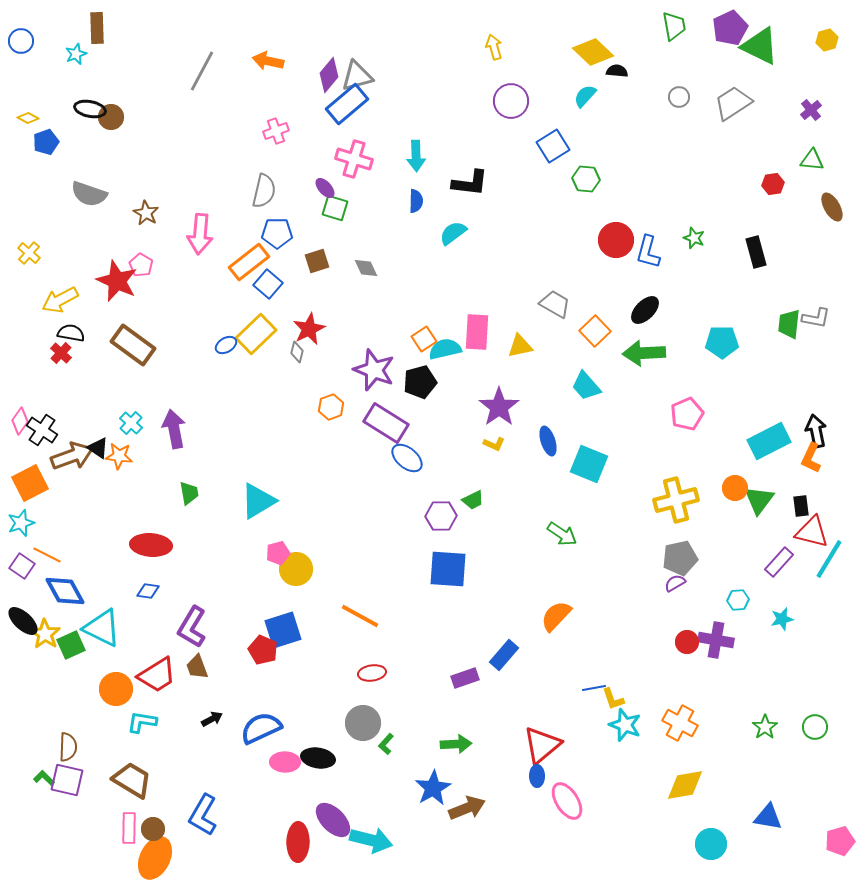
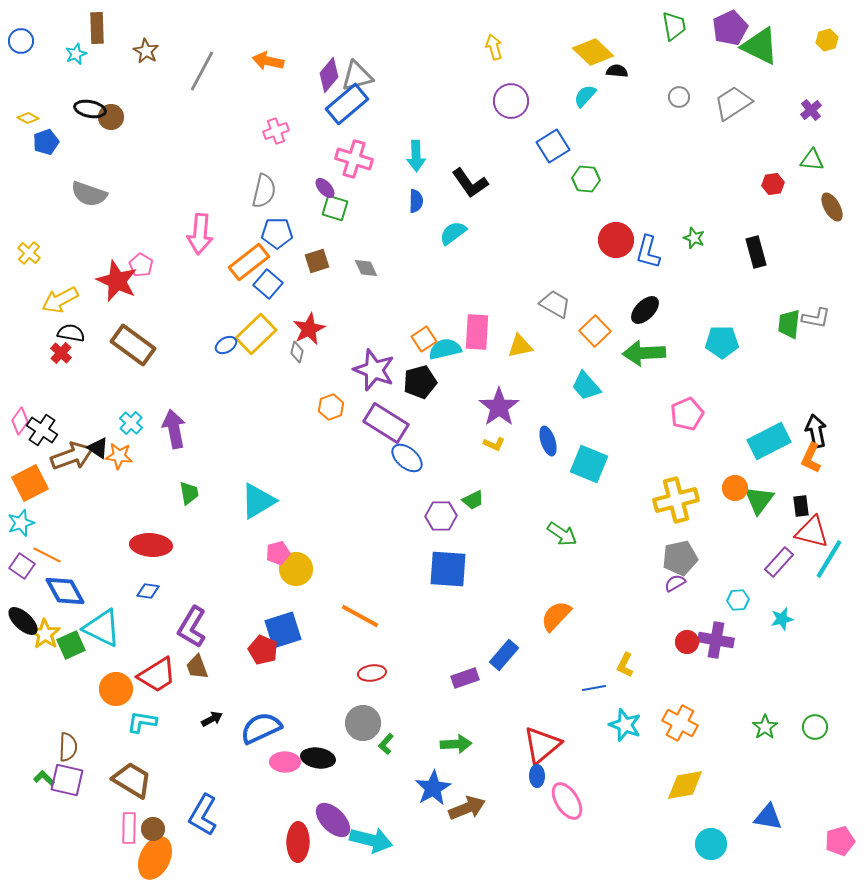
black L-shape at (470, 183): rotated 48 degrees clockwise
brown star at (146, 213): moved 162 px up
yellow L-shape at (613, 699): moved 12 px right, 34 px up; rotated 45 degrees clockwise
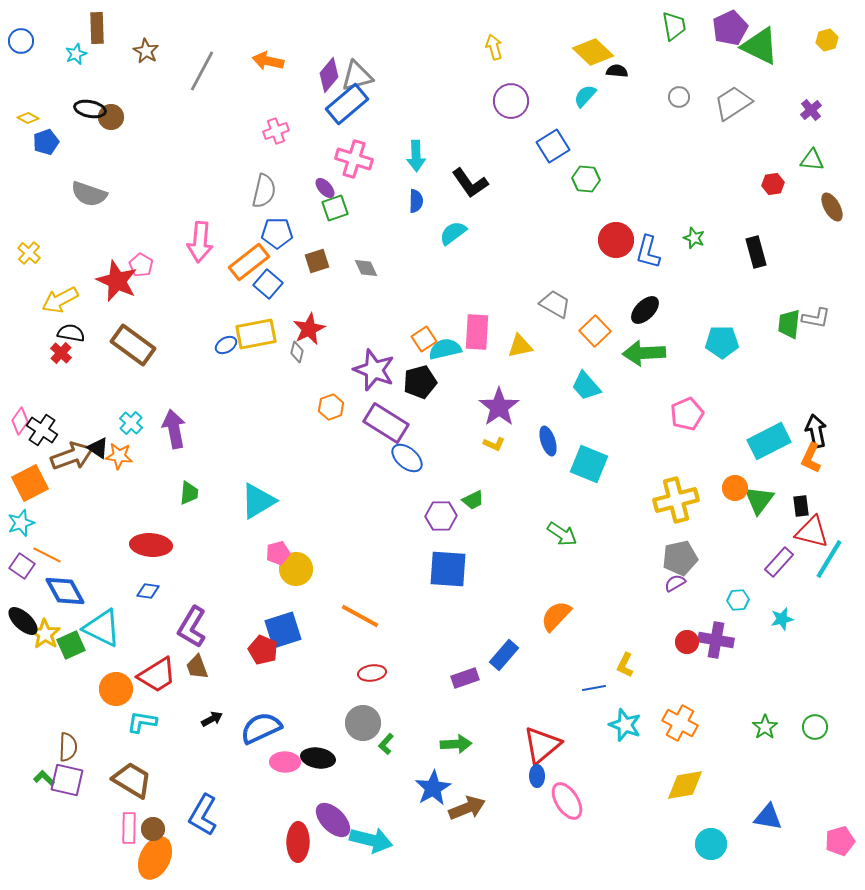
green square at (335, 208): rotated 36 degrees counterclockwise
pink arrow at (200, 234): moved 8 px down
yellow rectangle at (256, 334): rotated 33 degrees clockwise
green trapezoid at (189, 493): rotated 15 degrees clockwise
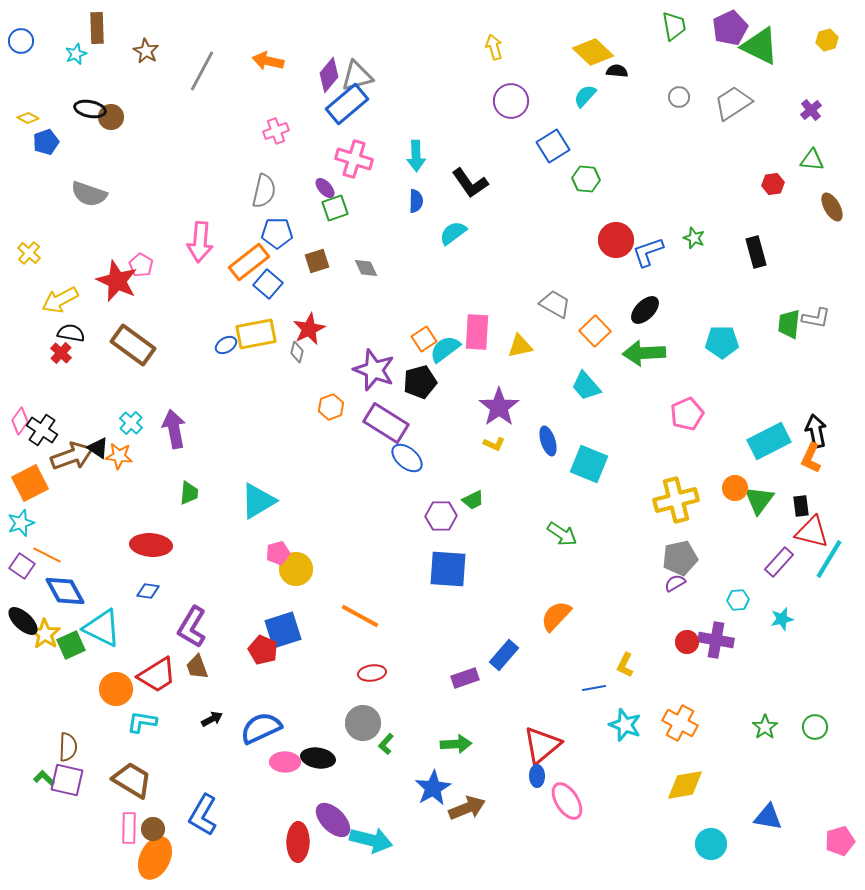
blue L-shape at (648, 252): rotated 56 degrees clockwise
cyan semicircle at (445, 349): rotated 24 degrees counterclockwise
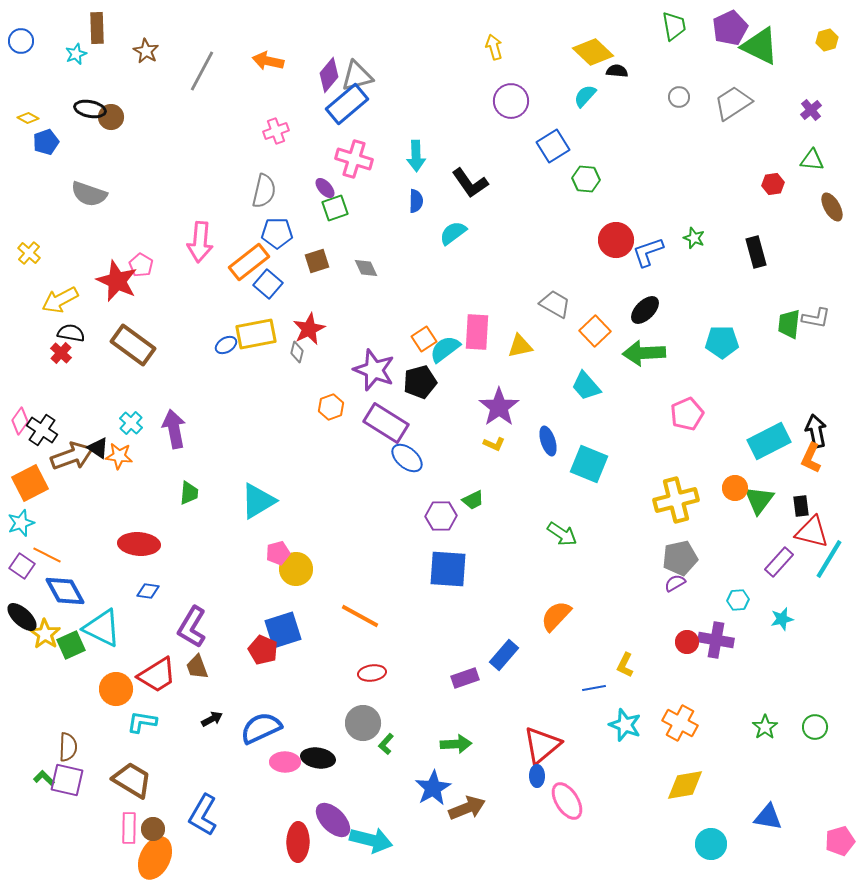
red ellipse at (151, 545): moved 12 px left, 1 px up
black ellipse at (23, 621): moved 1 px left, 4 px up
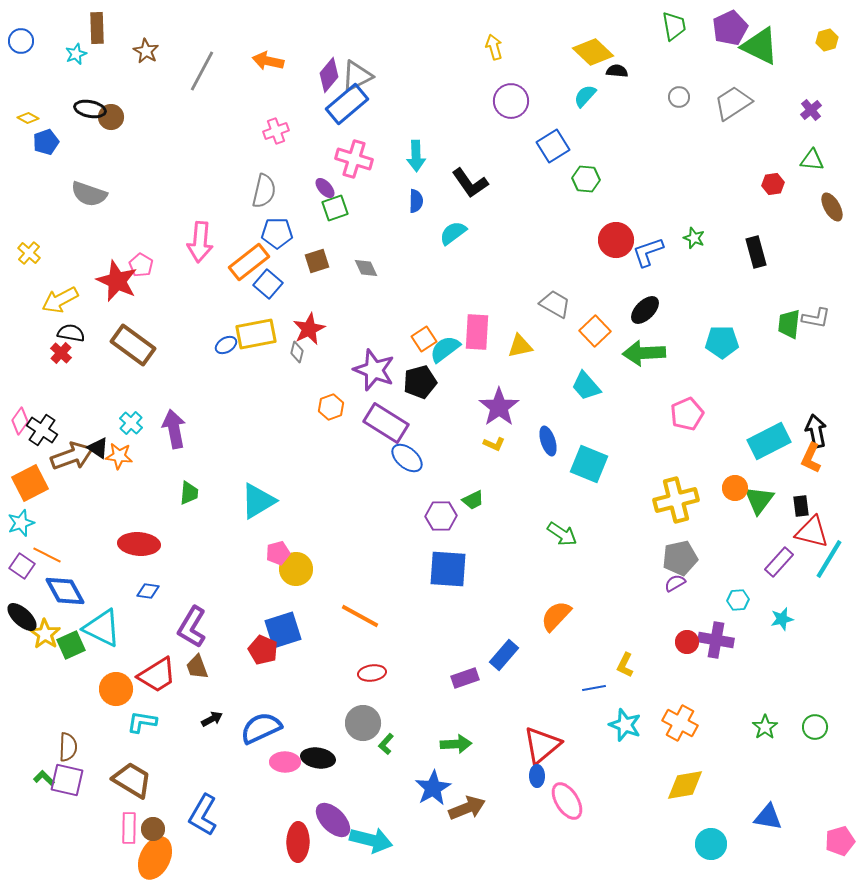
gray triangle at (357, 76): rotated 12 degrees counterclockwise
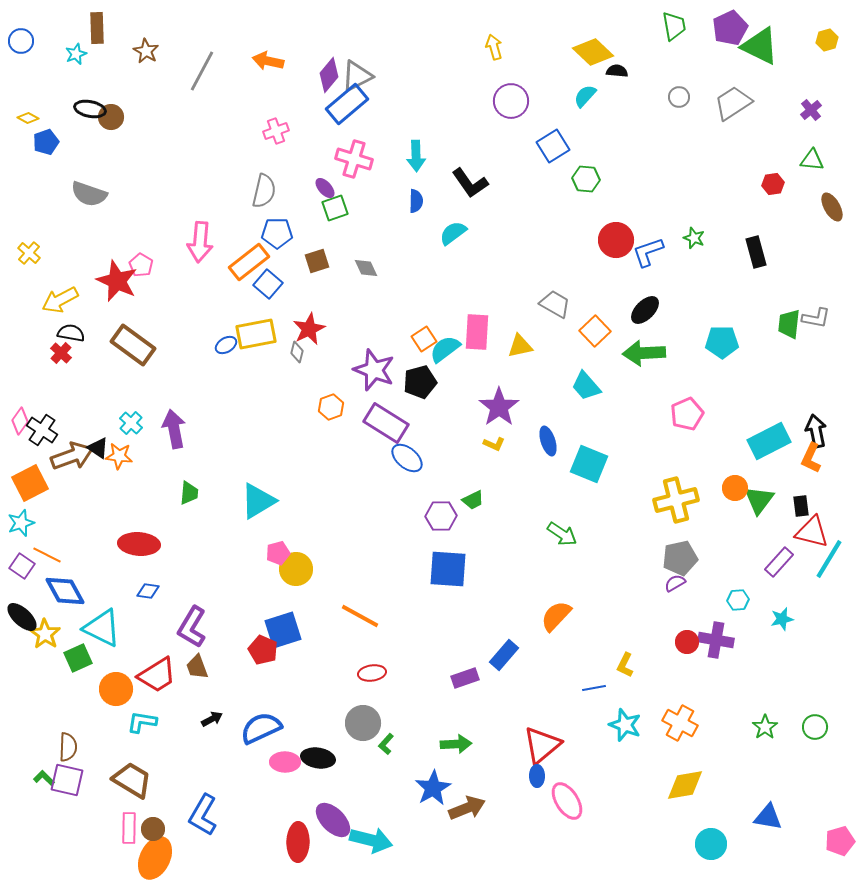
green square at (71, 645): moved 7 px right, 13 px down
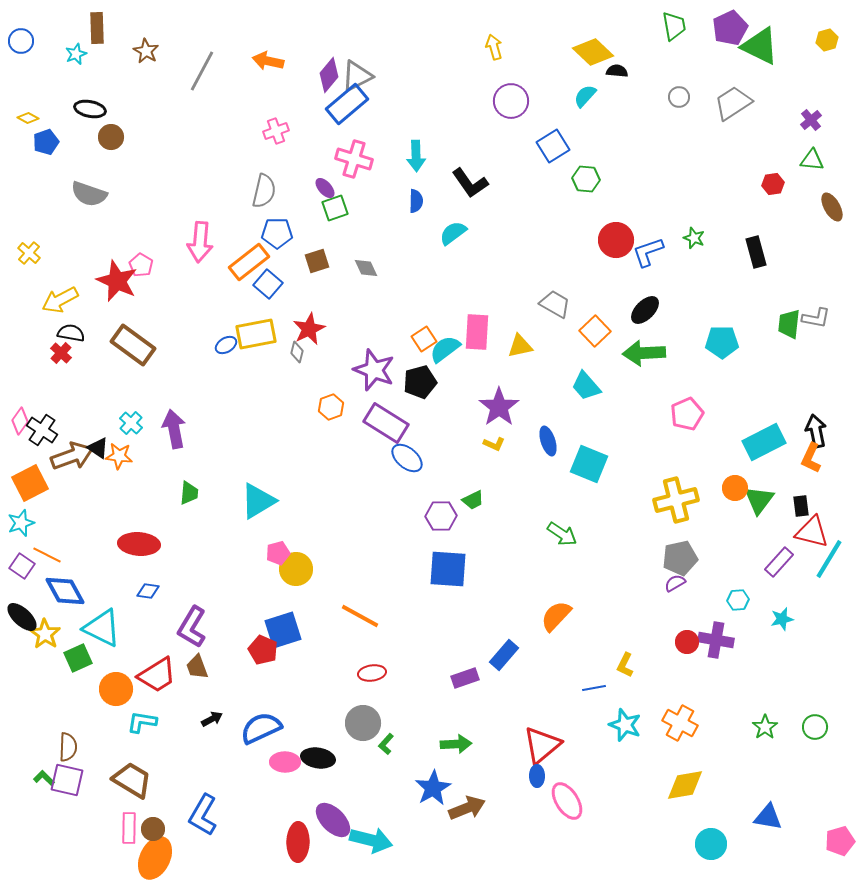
purple cross at (811, 110): moved 10 px down
brown circle at (111, 117): moved 20 px down
cyan rectangle at (769, 441): moved 5 px left, 1 px down
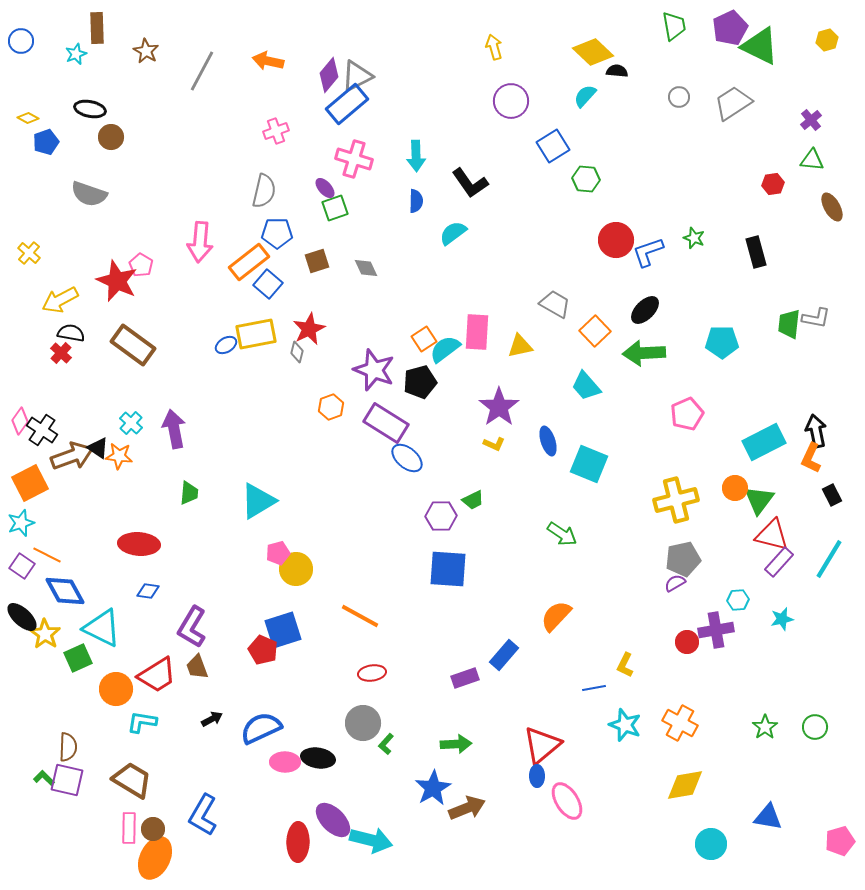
black rectangle at (801, 506): moved 31 px right, 11 px up; rotated 20 degrees counterclockwise
red triangle at (812, 532): moved 40 px left, 3 px down
gray pentagon at (680, 558): moved 3 px right, 1 px down
purple cross at (716, 640): moved 10 px up; rotated 20 degrees counterclockwise
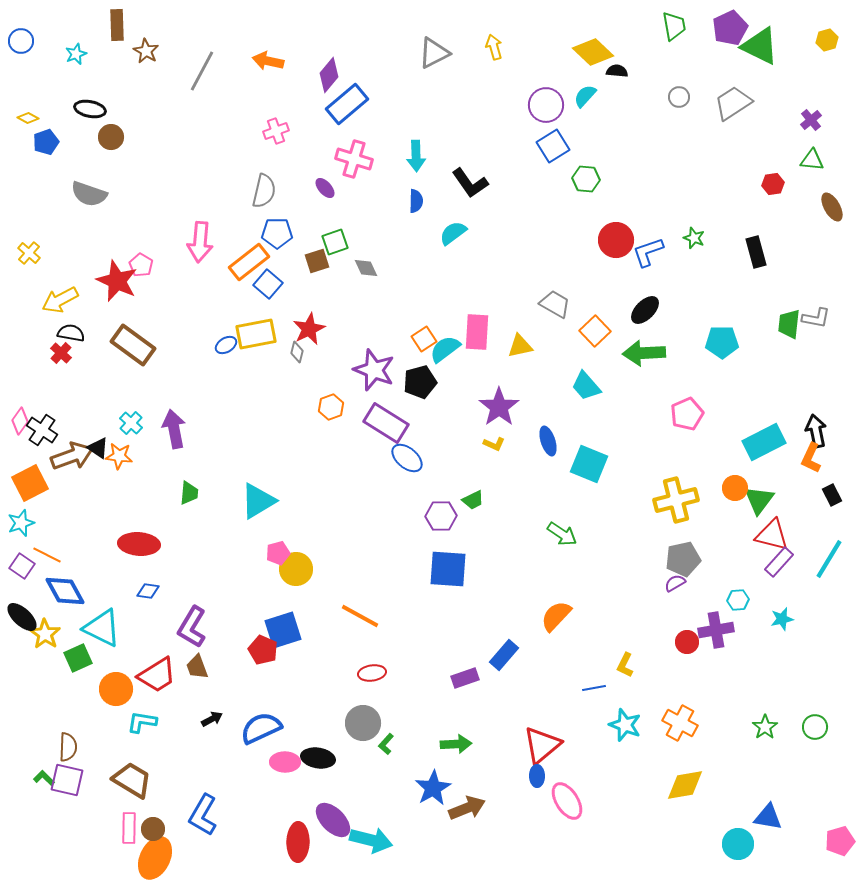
brown rectangle at (97, 28): moved 20 px right, 3 px up
gray triangle at (357, 76): moved 77 px right, 23 px up
purple circle at (511, 101): moved 35 px right, 4 px down
green square at (335, 208): moved 34 px down
cyan circle at (711, 844): moved 27 px right
